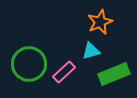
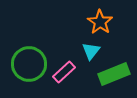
orange star: rotated 15 degrees counterclockwise
cyan triangle: rotated 36 degrees counterclockwise
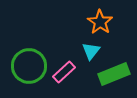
green circle: moved 2 px down
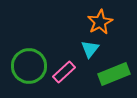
orange star: rotated 10 degrees clockwise
cyan triangle: moved 1 px left, 2 px up
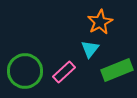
green circle: moved 4 px left, 5 px down
green rectangle: moved 3 px right, 4 px up
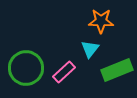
orange star: moved 1 px right, 1 px up; rotated 30 degrees clockwise
green circle: moved 1 px right, 3 px up
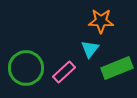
green rectangle: moved 2 px up
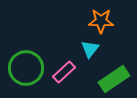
green rectangle: moved 3 px left, 11 px down; rotated 12 degrees counterclockwise
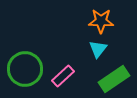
cyan triangle: moved 8 px right
green circle: moved 1 px left, 1 px down
pink rectangle: moved 1 px left, 4 px down
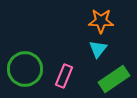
pink rectangle: moved 1 px right; rotated 25 degrees counterclockwise
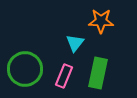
cyan triangle: moved 23 px left, 6 px up
green rectangle: moved 16 px left, 6 px up; rotated 44 degrees counterclockwise
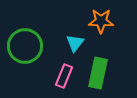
green circle: moved 23 px up
